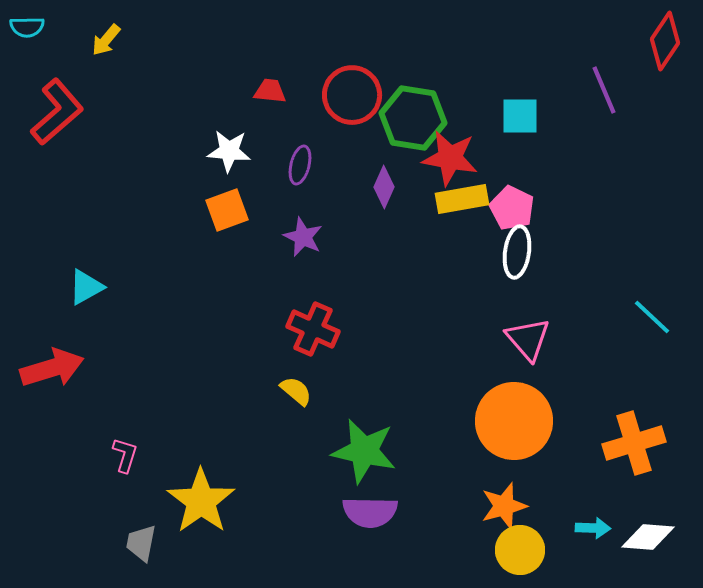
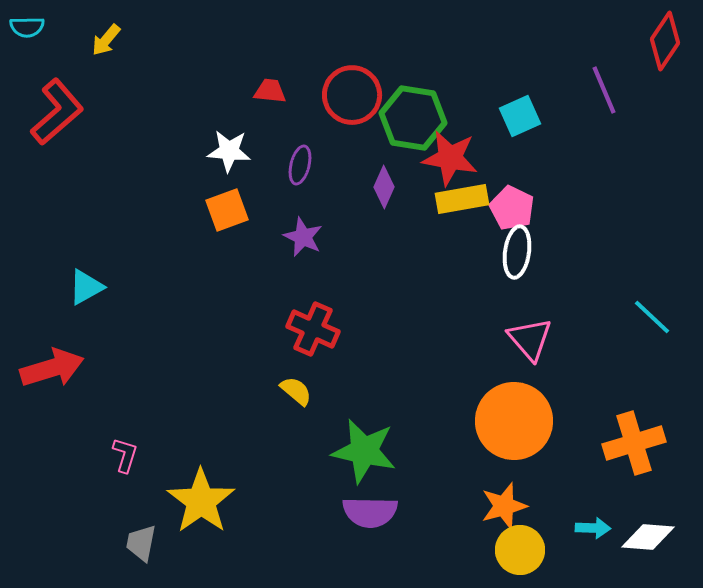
cyan square: rotated 24 degrees counterclockwise
pink triangle: moved 2 px right
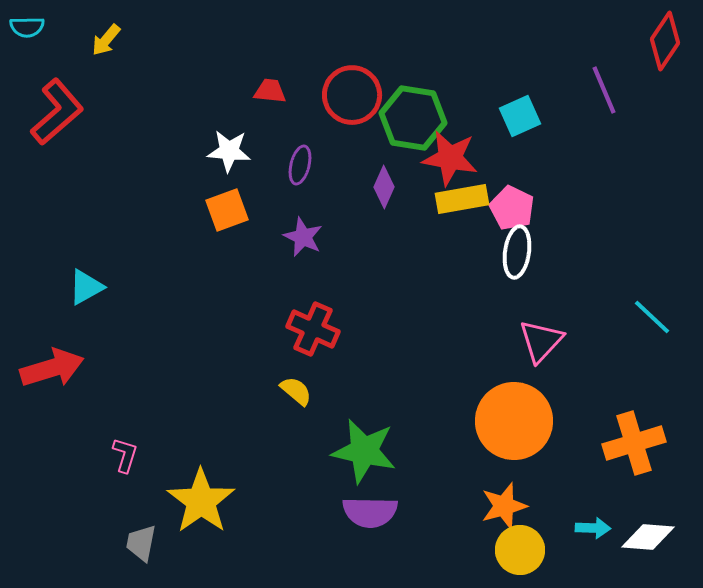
pink triangle: moved 11 px right, 2 px down; rotated 24 degrees clockwise
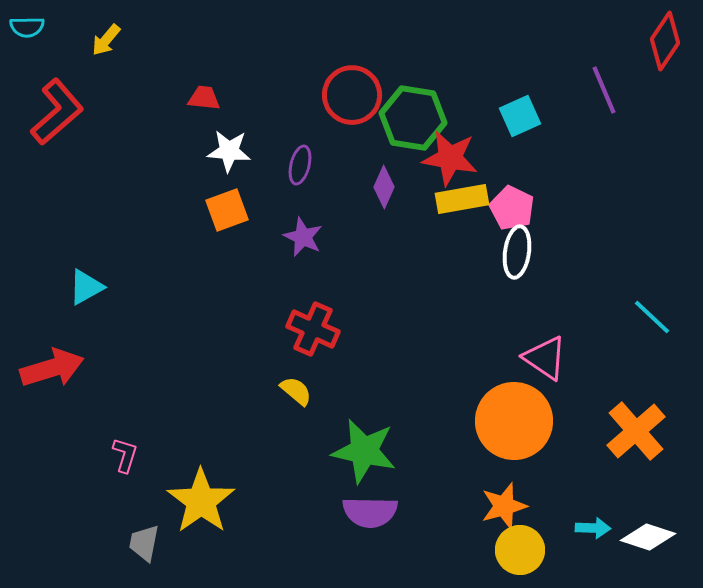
red trapezoid: moved 66 px left, 7 px down
pink triangle: moved 4 px right, 17 px down; rotated 39 degrees counterclockwise
orange cross: moved 2 px right, 12 px up; rotated 24 degrees counterclockwise
white diamond: rotated 14 degrees clockwise
gray trapezoid: moved 3 px right
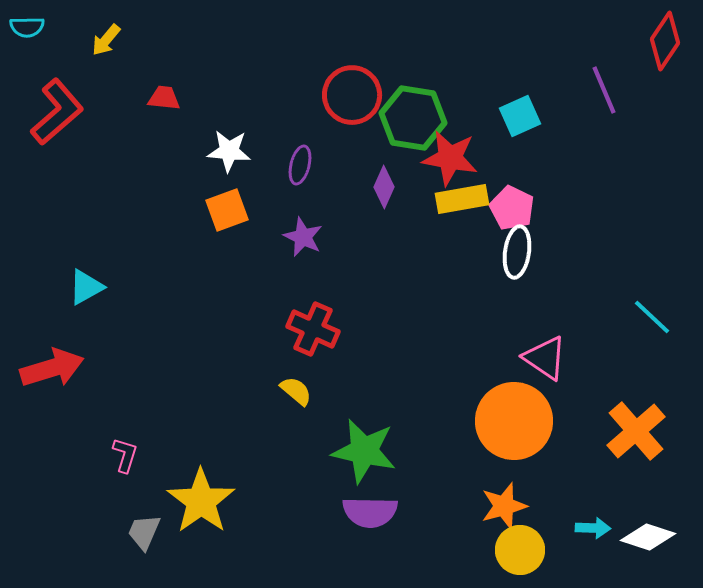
red trapezoid: moved 40 px left
gray trapezoid: moved 11 px up; rotated 12 degrees clockwise
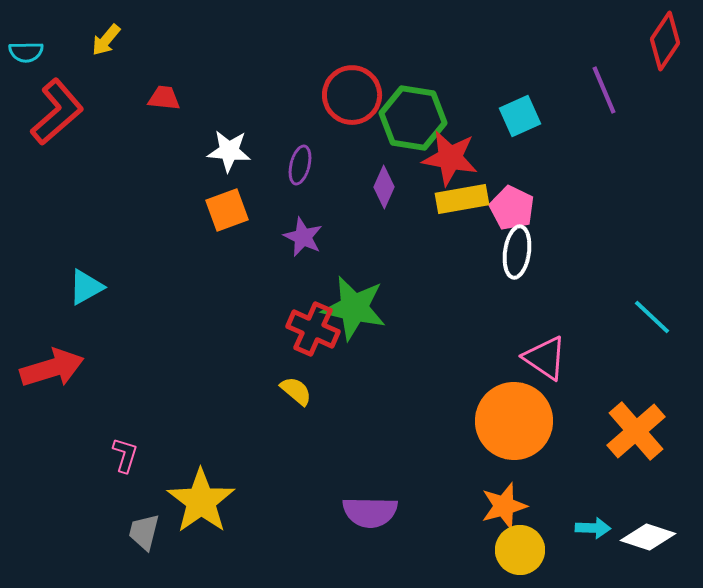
cyan semicircle: moved 1 px left, 25 px down
green star: moved 10 px left, 143 px up
gray trapezoid: rotated 9 degrees counterclockwise
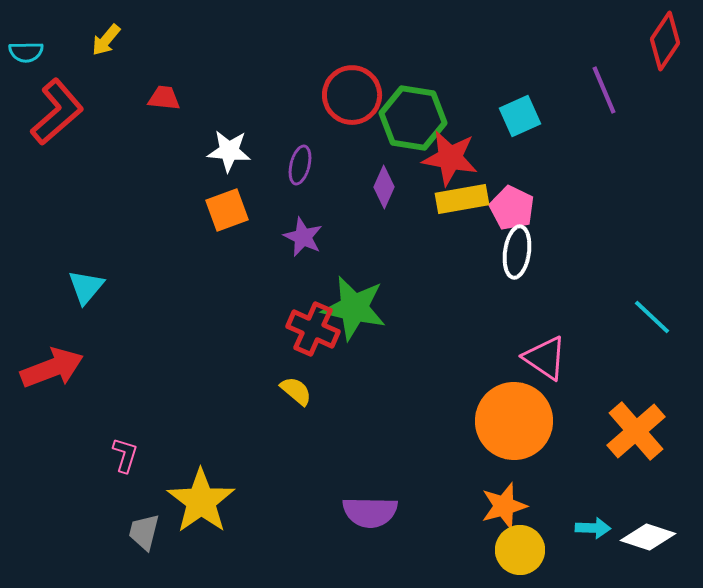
cyan triangle: rotated 21 degrees counterclockwise
red arrow: rotated 4 degrees counterclockwise
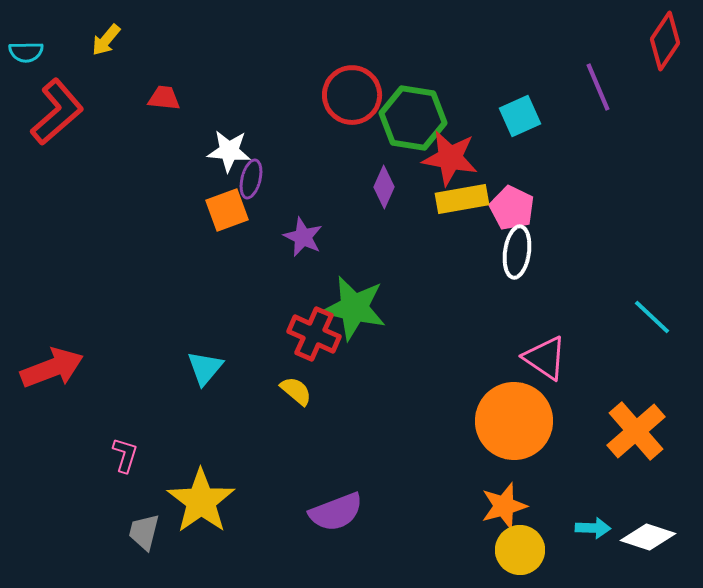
purple line: moved 6 px left, 3 px up
purple ellipse: moved 49 px left, 14 px down
cyan triangle: moved 119 px right, 81 px down
red cross: moved 1 px right, 5 px down
purple semicircle: moved 34 px left; rotated 22 degrees counterclockwise
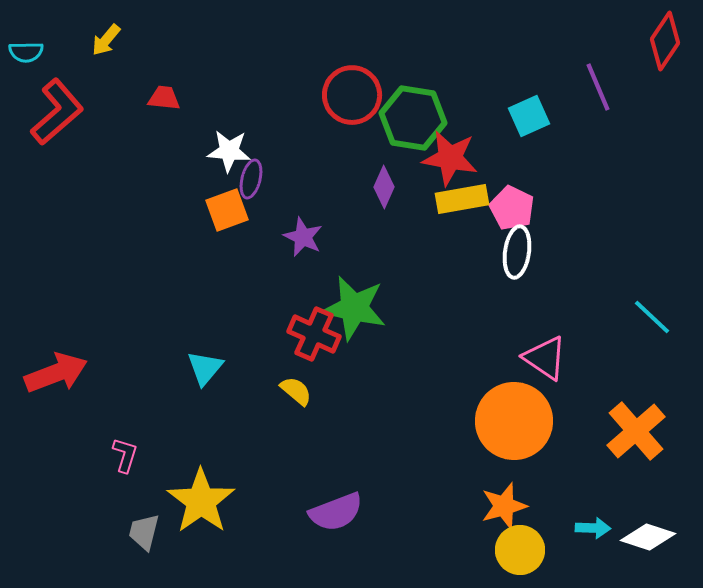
cyan square: moved 9 px right
red arrow: moved 4 px right, 5 px down
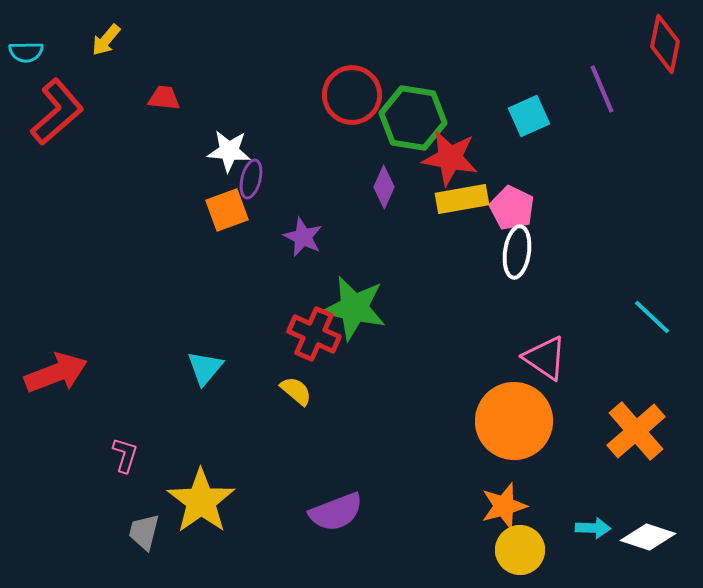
red diamond: moved 3 px down; rotated 22 degrees counterclockwise
purple line: moved 4 px right, 2 px down
